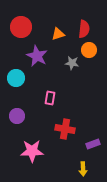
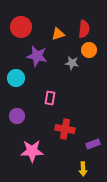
purple star: rotated 15 degrees counterclockwise
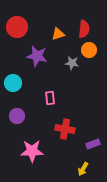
red circle: moved 4 px left
cyan circle: moved 3 px left, 5 px down
pink rectangle: rotated 16 degrees counterclockwise
yellow arrow: rotated 32 degrees clockwise
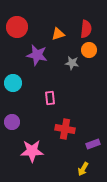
red semicircle: moved 2 px right
purple star: moved 1 px up
purple circle: moved 5 px left, 6 px down
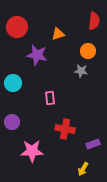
red semicircle: moved 8 px right, 8 px up
orange circle: moved 1 px left, 1 px down
gray star: moved 9 px right, 8 px down
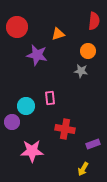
cyan circle: moved 13 px right, 23 px down
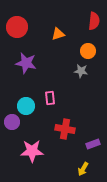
purple star: moved 11 px left, 8 px down
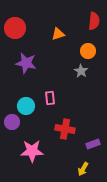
red circle: moved 2 px left, 1 px down
gray star: rotated 24 degrees clockwise
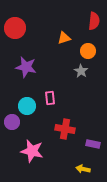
orange triangle: moved 6 px right, 4 px down
purple star: moved 4 px down
cyan circle: moved 1 px right
purple rectangle: rotated 32 degrees clockwise
pink star: rotated 15 degrees clockwise
yellow arrow: rotated 72 degrees clockwise
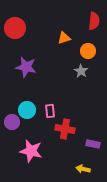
pink rectangle: moved 13 px down
cyan circle: moved 4 px down
pink star: moved 1 px left
